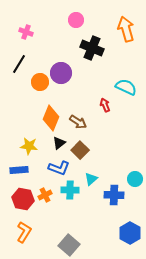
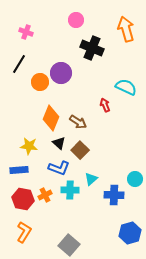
black triangle: rotated 40 degrees counterclockwise
blue hexagon: rotated 15 degrees clockwise
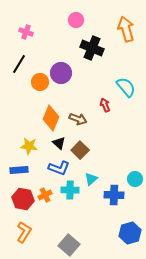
cyan semicircle: rotated 25 degrees clockwise
brown arrow: moved 3 px up; rotated 12 degrees counterclockwise
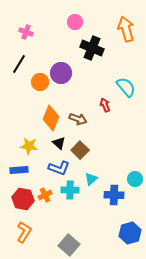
pink circle: moved 1 px left, 2 px down
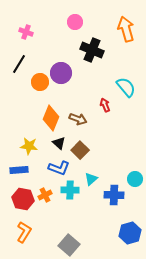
black cross: moved 2 px down
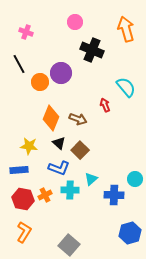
black line: rotated 60 degrees counterclockwise
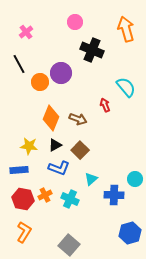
pink cross: rotated 32 degrees clockwise
black triangle: moved 4 px left, 2 px down; rotated 48 degrees clockwise
cyan cross: moved 9 px down; rotated 24 degrees clockwise
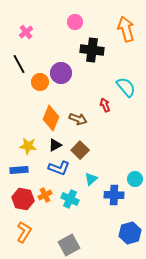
black cross: rotated 15 degrees counterclockwise
yellow star: moved 1 px left
gray square: rotated 20 degrees clockwise
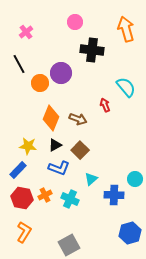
orange circle: moved 1 px down
blue rectangle: moved 1 px left; rotated 42 degrees counterclockwise
red hexagon: moved 1 px left, 1 px up
